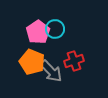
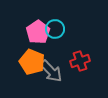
red cross: moved 6 px right
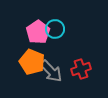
red cross: moved 1 px right, 8 px down
